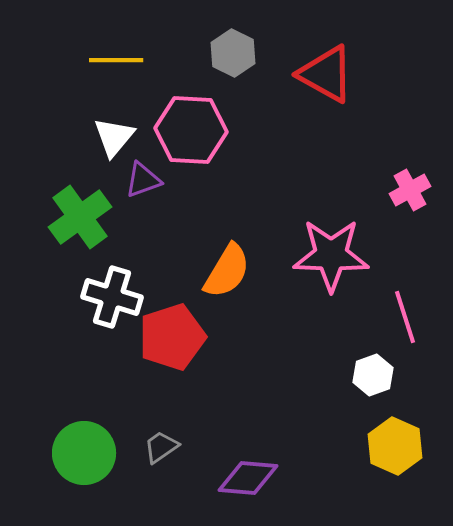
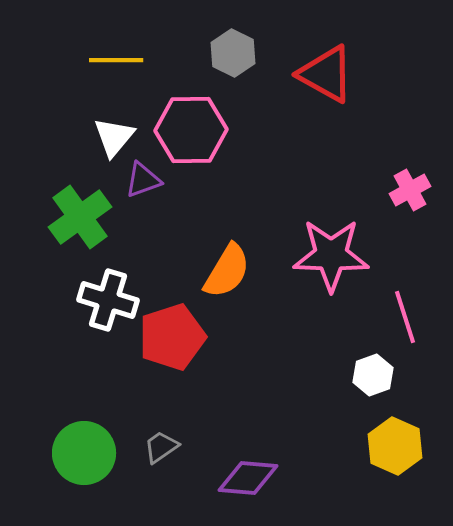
pink hexagon: rotated 4 degrees counterclockwise
white cross: moved 4 px left, 3 px down
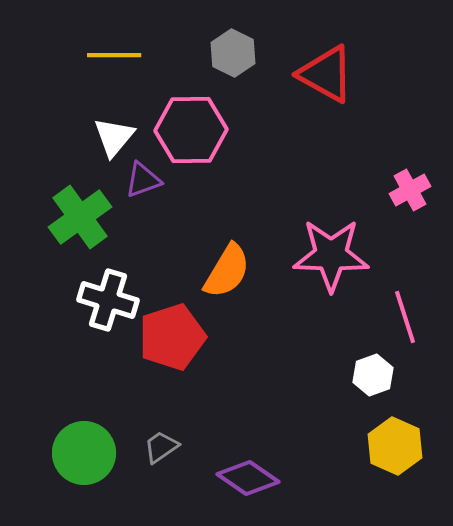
yellow line: moved 2 px left, 5 px up
purple diamond: rotated 30 degrees clockwise
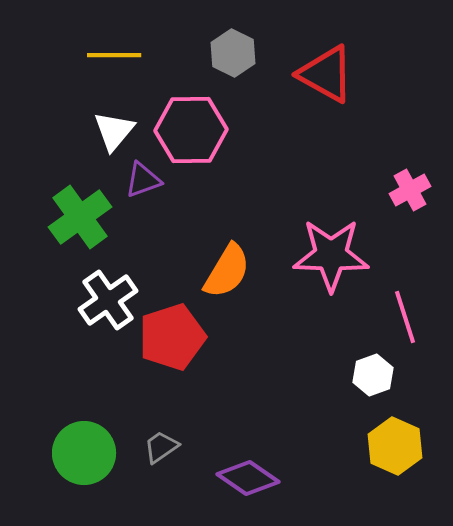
white triangle: moved 6 px up
white cross: rotated 38 degrees clockwise
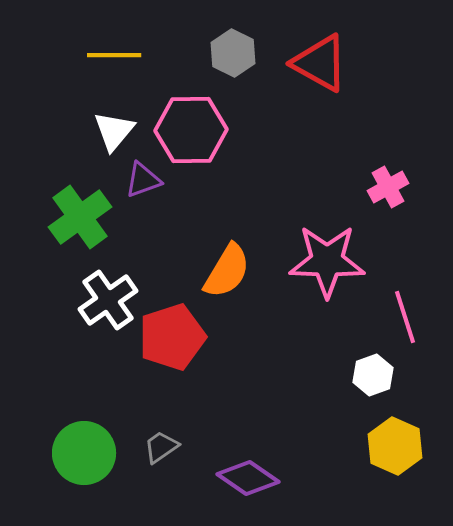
red triangle: moved 6 px left, 11 px up
pink cross: moved 22 px left, 3 px up
pink star: moved 4 px left, 6 px down
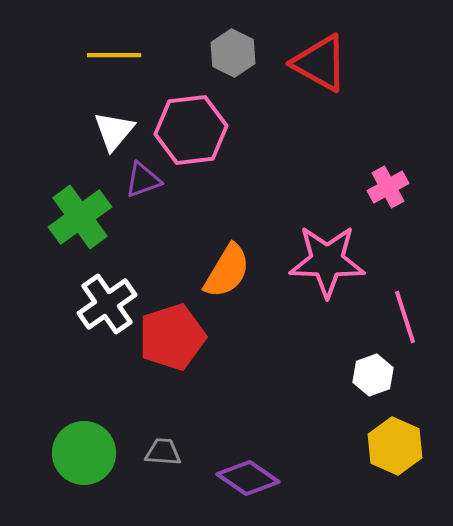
pink hexagon: rotated 6 degrees counterclockwise
white cross: moved 1 px left, 4 px down
gray trapezoid: moved 2 px right, 5 px down; rotated 39 degrees clockwise
